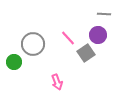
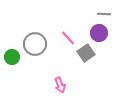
purple circle: moved 1 px right, 2 px up
gray circle: moved 2 px right
green circle: moved 2 px left, 5 px up
pink arrow: moved 3 px right, 3 px down
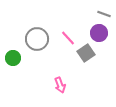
gray line: rotated 16 degrees clockwise
gray circle: moved 2 px right, 5 px up
green circle: moved 1 px right, 1 px down
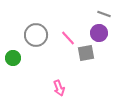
gray circle: moved 1 px left, 4 px up
gray square: rotated 24 degrees clockwise
pink arrow: moved 1 px left, 3 px down
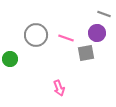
purple circle: moved 2 px left
pink line: moved 2 px left; rotated 28 degrees counterclockwise
green circle: moved 3 px left, 1 px down
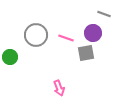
purple circle: moved 4 px left
green circle: moved 2 px up
